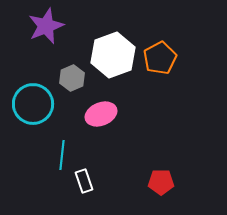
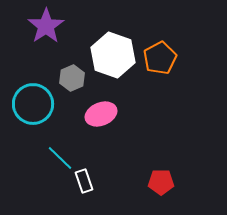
purple star: rotated 12 degrees counterclockwise
white hexagon: rotated 21 degrees counterclockwise
cyan line: moved 2 px left, 3 px down; rotated 52 degrees counterclockwise
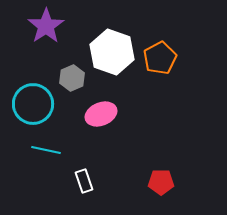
white hexagon: moved 1 px left, 3 px up
cyan line: moved 14 px left, 8 px up; rotated 32 degrees counterclockwise
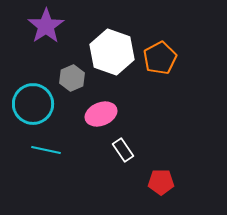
white rectangle: moved 39 px right, 31 px up; rotated 15 degrees counterclockwise
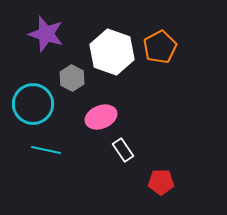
purple star: moved 8 px down; rotated 21 degrees counterclockwise
orange pentagon: moved 11 px up
gray hexagon: rotated 10 degrees counterclockwise
pink ellipse: moved 3 px down
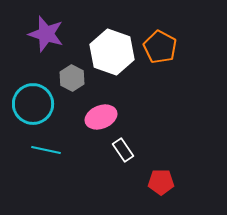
orange pentagon: rotated 16 degrees counterclockwise
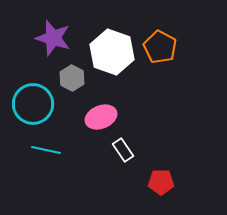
purple star: moved 7 px right, 4 px down
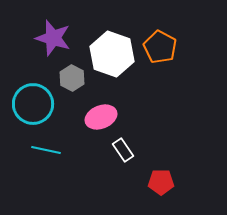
white hexagon: moved 2 px down
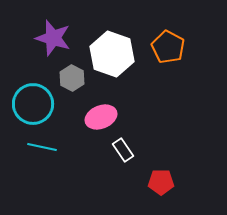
orange pentagon: moved 8 px right
cyan line: moved 4 px left, 3 px up
